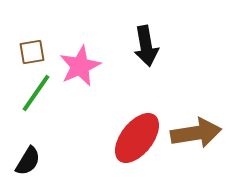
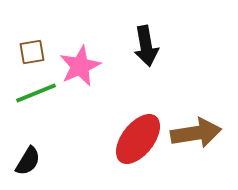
green line: rotated 33 degrees clockwise
red ellipse: moved 1 px right, 1 px down
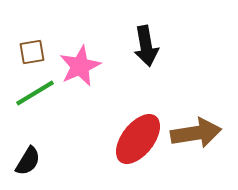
green line: moved 1 px left; rotated 9 degrees counterclockwise
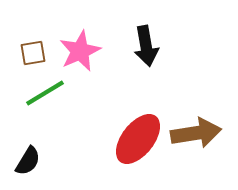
brown square: moved 1 px right, 1 px down
pink star: moved 15 px up
green line: moved 10 px right
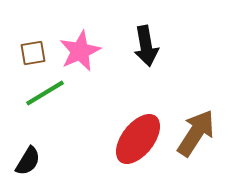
brown arrow: rotated 48 degrees counterclockwise
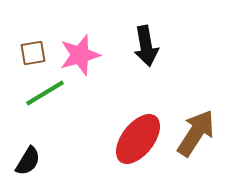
pink star: moved 4 px down; rotated 9 degrees clockwise
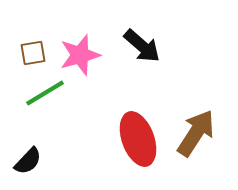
black arrow: moved 4 px left; rotated 39 degrees counterclockwise
red ellipse: rotated 58 degrees counterclockwise
black semicircle: rotated 12 degrees clockwise
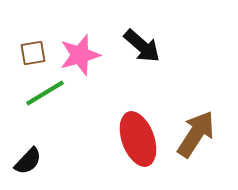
brown arrow: moved 1 px down
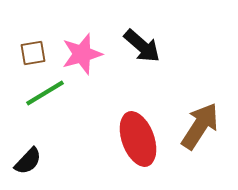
pink star: moved 2 px right, 1 px up
brown arrow: moved 4 px right, 8 px up
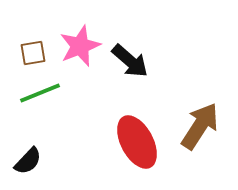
black arrow: moved 12 px left, 15 px down
pink star: moved 2 px left, 8 px up; rotated 6 degrees counterclockwise
green line: moved 5 px left; rotated 9 degrees clockwise
red ellipse: moved 1 px left, 3 px down; rotated 8 degrees counterclockwise
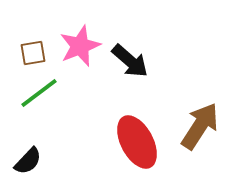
green line: moved 1 px left; rotated 15 degrees counterclockwise
